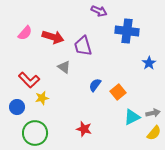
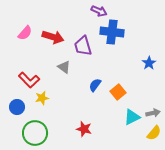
blue cross: moved 15 px left, 1 px down
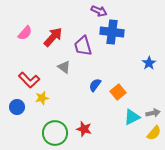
red arrow: rotated 65 degrees counterclockwise
green circle: moved 20 px right
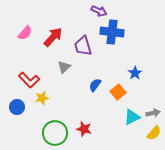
blue star: moved 14 px left, 10 px down
gray triangle: rotated 40 degrees clockwise
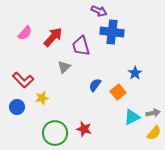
purple trapezoid: moved 2 px left
red L-shape: moved 6 px left
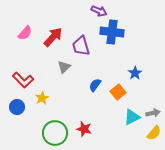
yellow star: rotated 16 degrees counterclockwise
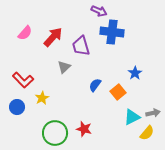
yellow semicircle: moved 7 px left
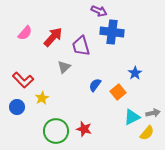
green circle: moved 1 px right, 2 px up
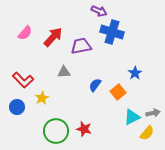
blue cross: rotated 10 degrees clockwise
purple trapezoid: rotated 95 degrees clockwise
gray triangle: moved 5 px down; rotated 40 degrees clockwise
